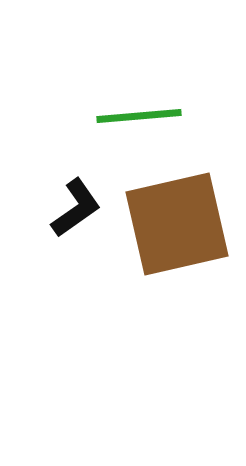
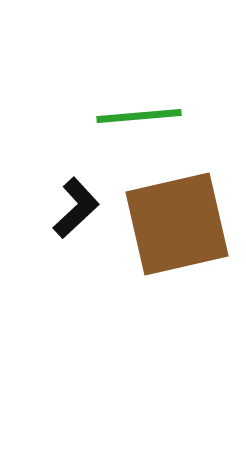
black L-shape: rotated 8 degrees counterclockwise
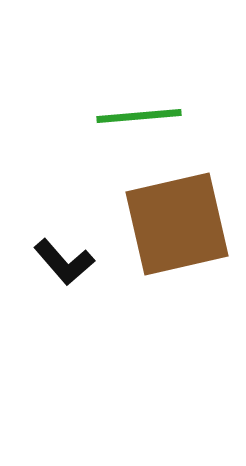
black L-shape: moved 12 px left, 54 px down; rotated 92 degrees clockwise
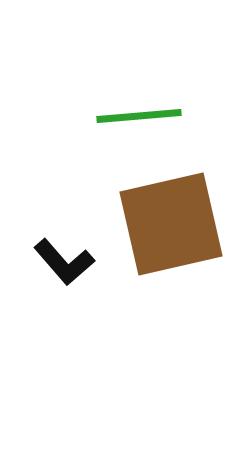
brown square: moved 6 px left
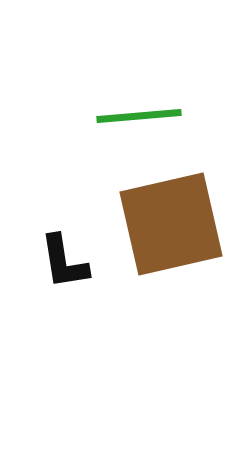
black L-shape: rotated 32 degrees clockwise
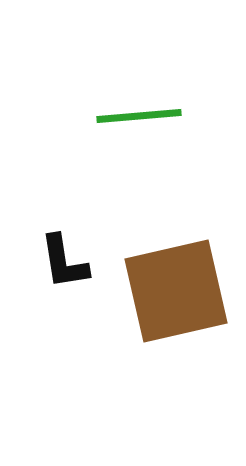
brown square: moved 5 px right, 67 px down
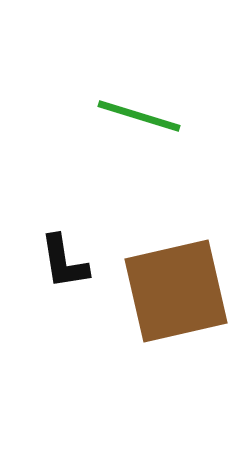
green line: rotated 22 degrees clockwise
